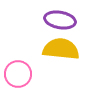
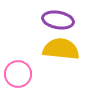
purple ellipse: moved 2 px left
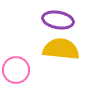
pink circle: moved 2 px left, 4 px up
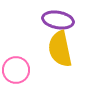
yellow semicircle: moved 1 px left; rotated 108 degrees counterclockwise
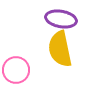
purple ellipse: moved 3 px right, 1 px up
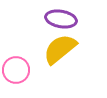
yellow semicircle: rotated 63 degrees clockwise
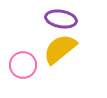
pink circle: moved 7 px right, 5 px up
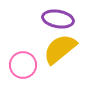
purple ellipse: moved 3 px left
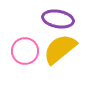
pink circle: moved 2 px right, 14 px up
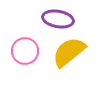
yellow semicircle: moved 9 px right, 3 px down
